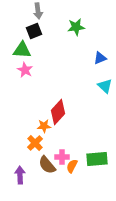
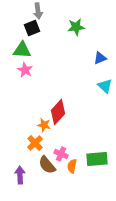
black square: moved 2 px left, 3 px up
orange star: moved 1 px up; rotated 16 degrees clockwise
pink cross: moved 1 px left, 3 px up; rotated 24 degrees clockwise
orange semicircle: rotated 16 degrees counterclockwise
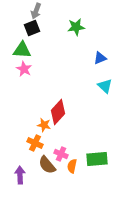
gray arrow: moved 2 px left; rotated 28 degrees clockwise
pink star: moved 1 px left, 1 px up
orange cross: rotated 21 degrees counterclockwise
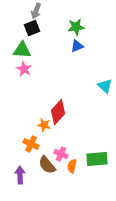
blue triangle: moved 23 px left, 12 px up
orange cross: moved 4 px left, 1 px down
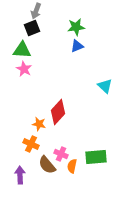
orange star: moved 5 px left, 1 px up
green rectangle: moved 1 px left, 2 px up
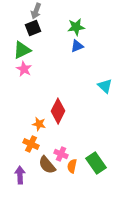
black square: moved 1 px right
green triangle: rotated 30 degrees counterclockwise
red diamond: moved 1 px up; rotated 15 degrees counterclockwise
green rectangle: moved 6 px down; rotated 60 degrees clockwise
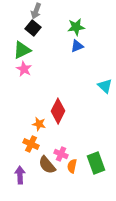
black square: rotated 28 degrees counterclockwise
green rectangle: rotated 15 degrees clockwise
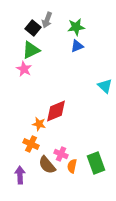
gray arrow: moved 11 px right, 9 px down
green triangle: moved 9 px right
red diamond: moved 2 px left; rotated 40 degrees clockwise
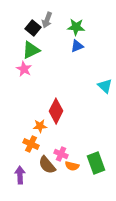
green star: rotated 12 degrees clockwise
red diamond: rotated 40 degrees counterclockwise
orange star: moved 1 px right, 2 px down; rotated 16 degrees counterclockwise
orange semicircle: rotated 88 degrees counterclockwise
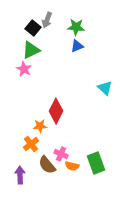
cyan triangle: moved 2 px down
orange cross: rotated 28 degrees clockwise
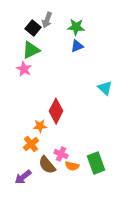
purple arrow: moved 3 px right, 2 px down; rotated 126 degrees counterclockwise
